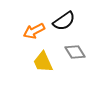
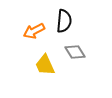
black semicircle: rotated 50 degrees counterclockwise
yellow trapezoid: moved 2 px right, 3 px down
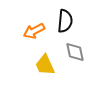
black semicircle: moved 1 px right
gray diamond: rotated 20 degrees clockwise
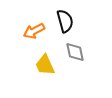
black semicircle: rotated 20 degrees counterclockwise
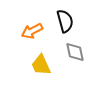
orange arrow: moved 2 px left
yellow trapezoid: moved 4 px left
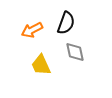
black semicircle: moved 1 px right, 2 px down; rotated 35 degrees clockwise
orange arrow: moved 1 px up
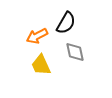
black semicircle: rotated 10 degrees clockwise
orange arrow: moved 5 px right, 6 px down
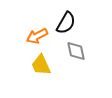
gray diamond: moved 1 px right, 1 px up
